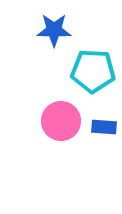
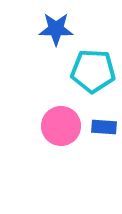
blue star: moved 2 px right, 1 px up
pink circle: moved 5 px down
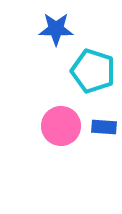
cyan pentagon: rotated 15 degrees clockwise
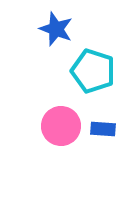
blue star: rotated 20 degrees clockwise
blue rectangle: moved 1 px left, 2 px down
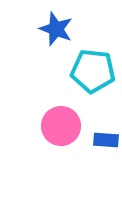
cyan pentagon: rotated 12 degrees counterclockwise
blue rectangle: moved 3 px right, 11 px down
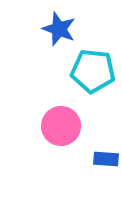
blue star: moved 3 px right
blue rectangle: moved 19 px down
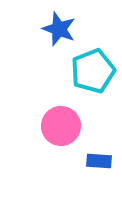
cyan pentagon: rotated 27 degrees counterclockwise
blue rectangle: moved 7 px left, 2 px down
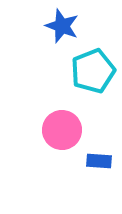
blue star: moved 3 px right, 3 px up
pink circle: moved 1 px right, 4 px down
